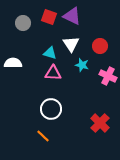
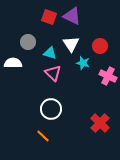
gray circle: moved 5 px right, 19 px down
cyan star: moved 1 px right, 2 px up
pink triangle: rotated 42 degrees clockwise
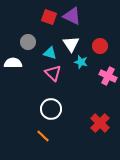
cyan star: moved 2 px left, 1 px up
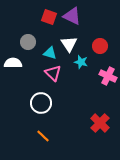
white triangle: moved 2 px left
white circle: moved 10 px left, 6 px up
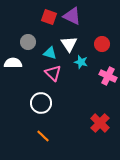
red circle: moved 2 px right, 2 px up
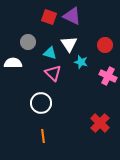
red circle: moved 3 px right, 1 px down
orange line: rotated 40 degrees clockwise
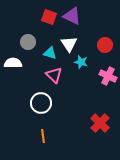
pink triangle: moved 1 px right, 2 px down
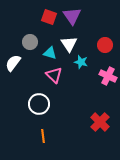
purple triangle: rotated 30 degrees clockwise
gray circle: moved 2 px right
white semicircle: rotated 54 degrees counterclockwise
white circle: moved 2 px left, 1 px down
red cross: moved 1 px up
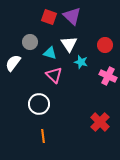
purple triangle: rotated 12 degrees counterclockwise
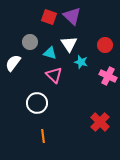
white circle: moved 2 px left, 1 px up
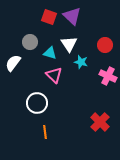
orange line: moved 2 px right, 4 px up
